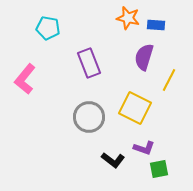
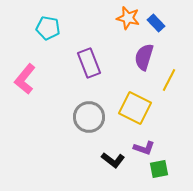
blue rectangle: moved 2 px up; rotated 42 degrees clockwise
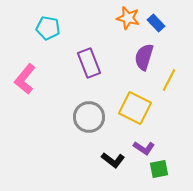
purple L-shape: rotated 15 degrees clockwise
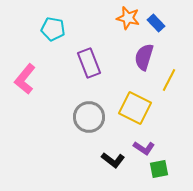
cyan pentagon: moved 5 px right, 1 px down
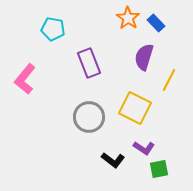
orange star: rotated 20 degrees clockwise
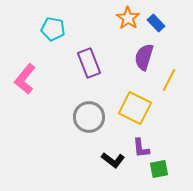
purple L-shape: moved 3 px left; rotated 50 degrees clockwise
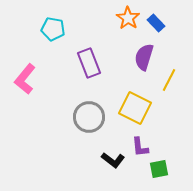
purple L-shape: moved 1 px left, 1 px up
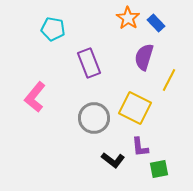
pink L-shape: moved 10 px right, 18 px down
gray circle: moved 5 px right, 1 px down
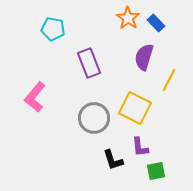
black L-shape: rotated 35 degrees clockwise
green square: moved 3 px left, 2 px down
